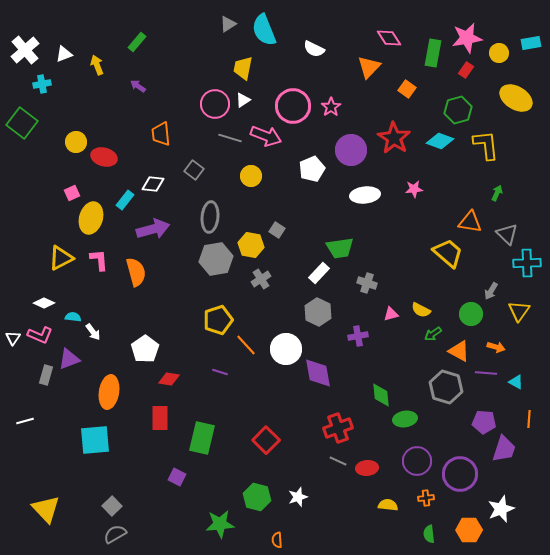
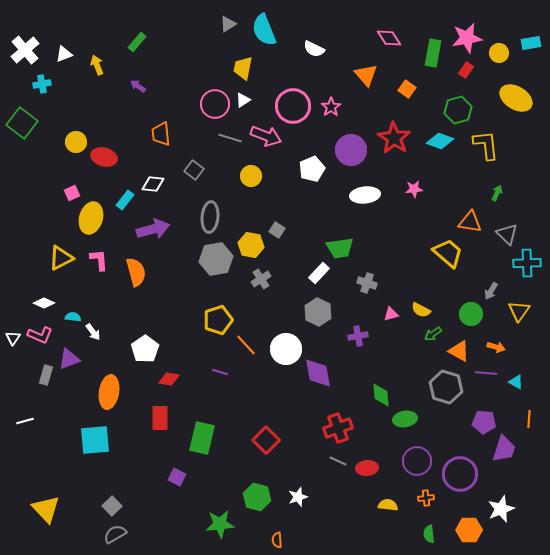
orange triangle at (369, 67): moved 3 px left, 8 px down; rotated 25 degrees counterclockwise
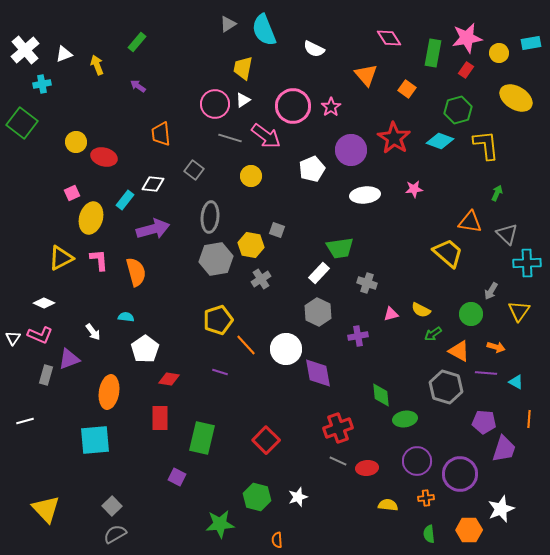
pink arrow at (266, 136): rotated 16 degrees clockwise
gray square at (277, 230): rotated 14 degrees counterclockwise
cyan semicircle at (73, 317): moved 53 px right
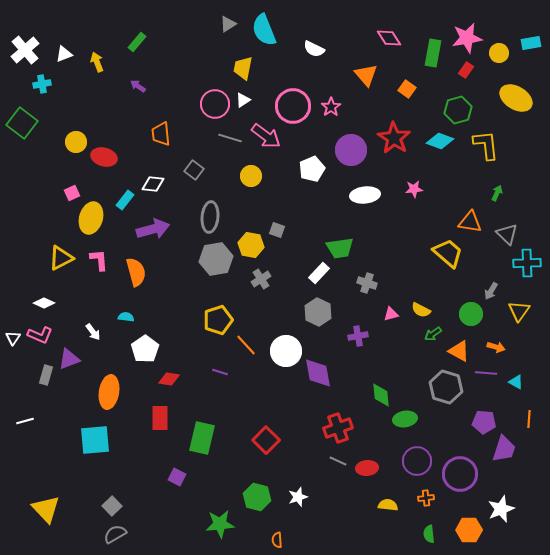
yellow arrow at (97, 65): moved 3 px up
white circle at (286, 349): moved 2 px down
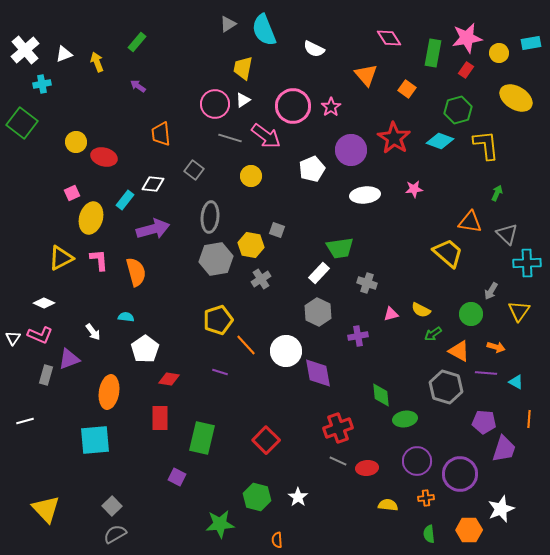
white star at (298, 497): rotated 18 degrees counterclockwise
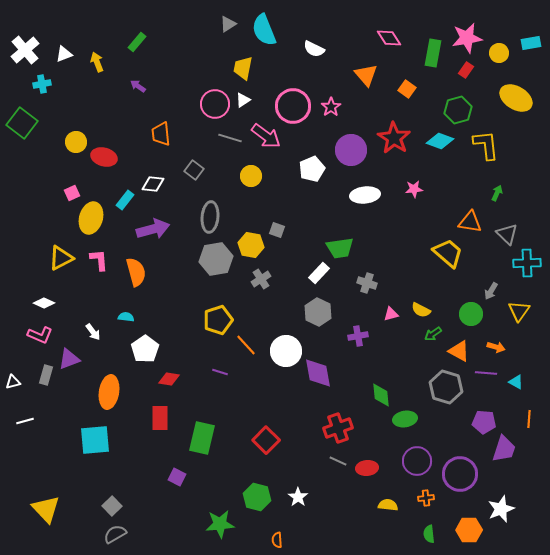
white triangle at (13, 338): moved 44 px down; rotated 42 degrees clockwise
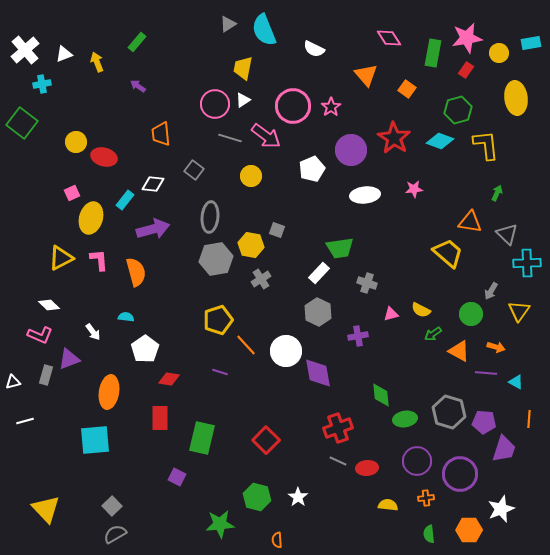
yellow ellipse at (516, 98): rotated 52 degrees clockwise
white diamond at (44, 303): moved 5 px right, 2 px down; rotated 20 degrees clockwise
gray hexagon at (446, 387): moved 3 px right, 25 px down
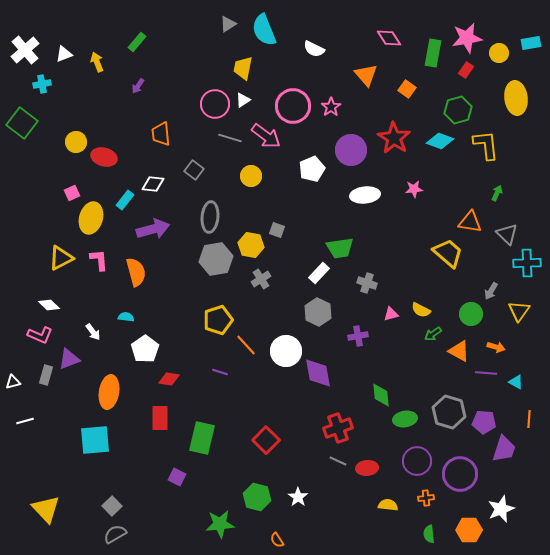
purple arrow at (138, 86): rotated 91 degrees counterclockwise
orange semicircle at (277, 540): rotated 28 degrees counterclockwise
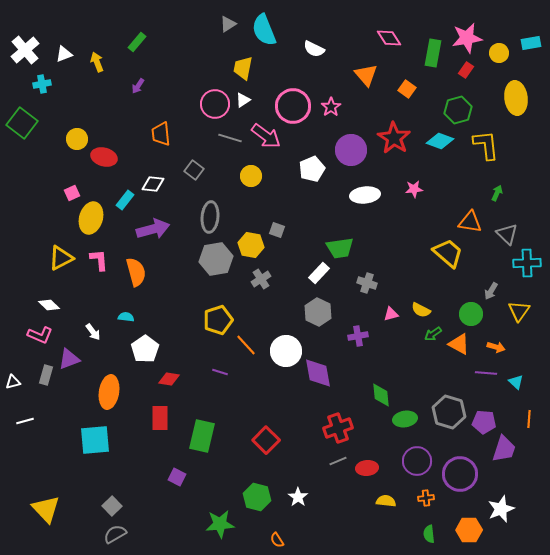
yellow circle at (76, 142): moved 1 px right, 3 px up
orange triangle at (459, 351): moved 7 px up
cyan triangle at (516, 382): rotated 14 degrees clockwise
green rectangle at (202, 438): moved 2 px up
gray line at (338, 461): rotated 48 degrees counterclockwise
yellow semicircle at (388, 505): moved 2 px left, 4 px up
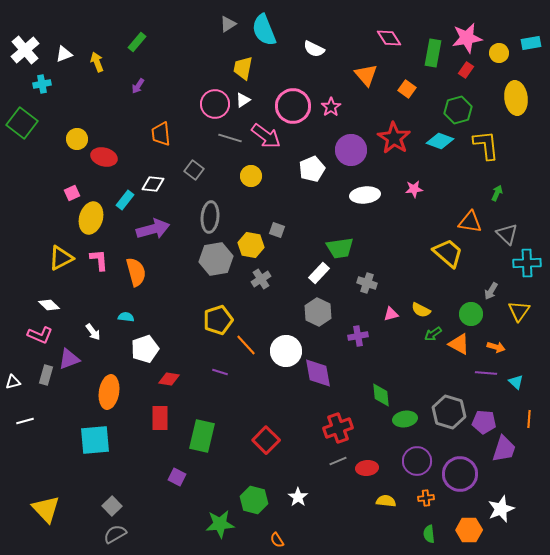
white pentagon at (145, 349): rotated 16 degrees clockwise
green hexagon at (257, 497): moved 3 px left, 3 px down
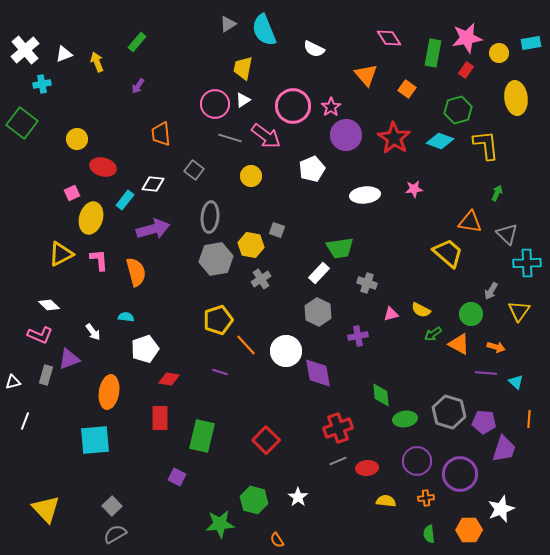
purple circle at (351, 150): moved 5 px left, 15 px up
red ellipse at (104, 157): moved 1 px left, 10 px down
yellow triangle at (61, 258): moved 4 px up
white line at (25, 421): rotated 54 degrees counterclockwise
